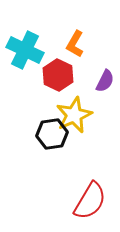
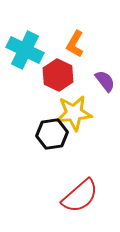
purple semicircle: rotated 65 degrees counterclockwise
yellow star: moved 2 px up; rotated 18 degrees clockwise
red semicircle: moved 10 px left, 5 px up; rotated 18 degrees clockwise
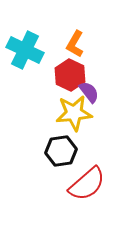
red hexagon: moved 12 px right
purple semicircle: moved 16 px left, 11 px down
black hexagon: moved 9 px right, 17 px down
red semicircle: moved 7 px right, 12 px up
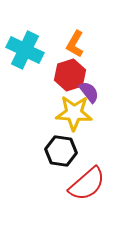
red hexagon: rotated 16 degrees clockwise
yellow star: rotated 9 degrees clockwise
black hexagon: rotated 16 degrees clockwise
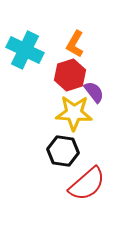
purple semicircle: moved 5 px right
black hexagon: moved 2 px right
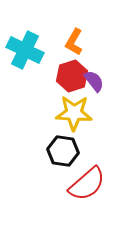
orange L-shape: moved 1 px left, 2 px up
red hexagon: moved 2 px right, 1 px down
purple semicircle: moved 11 px up
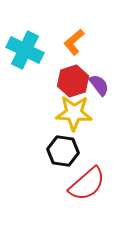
orange L-shape: rotated 20 degrees clockwise
red hexagon: moved 1 px right, 5 px down
purple semicircle: moved 5 px right, 4 px down
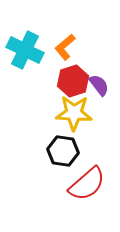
orange L-shape: moved 9 px left, 5 px down
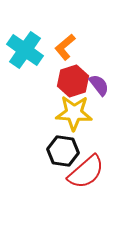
cyan cross: rotated 9 degrees clockwise
red semicircle: moved 1 px left, 12 px up
